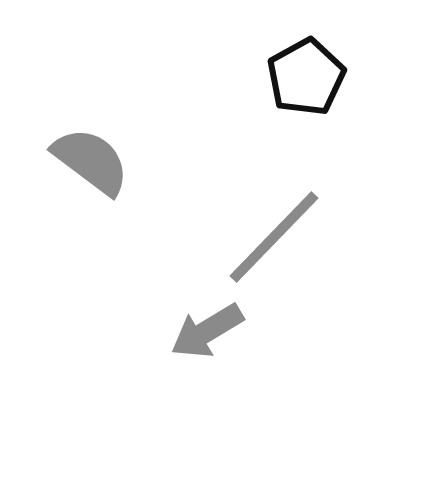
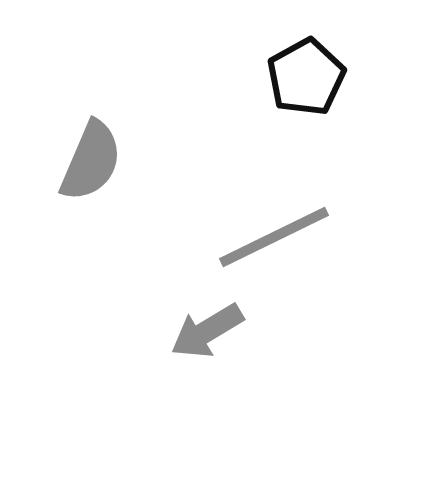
gray semicircle: rotated 76 degrees clockwise
gray line: rotated 20 degrees clockwise
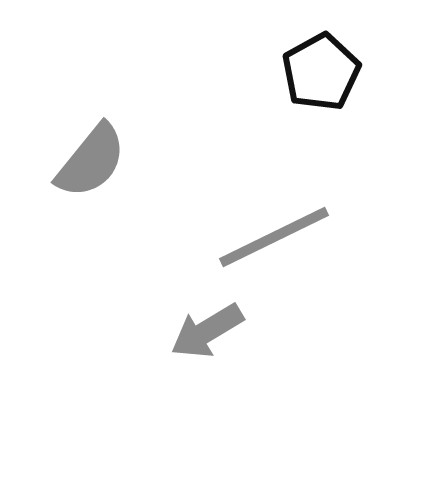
black pentagon: moved 15 px right, 5 px up
gray semicircle: rotated 16 degrees clockwise
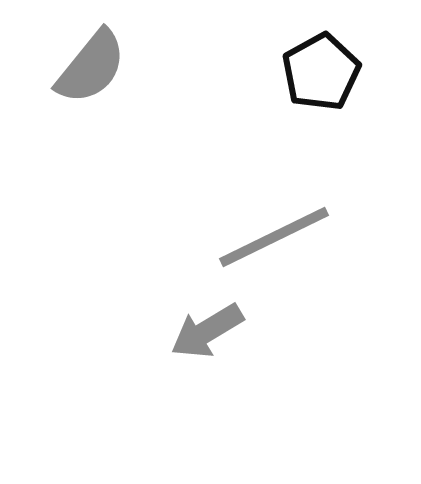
gray semicircle: moved 94 px up
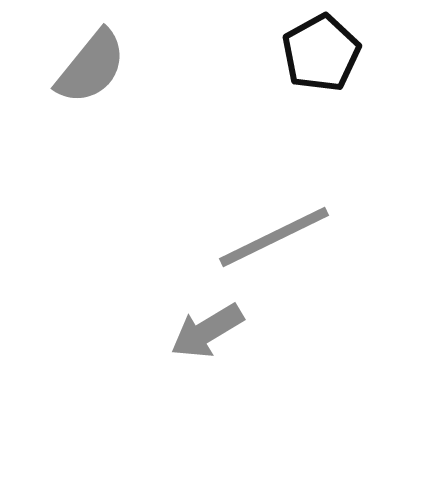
black pentagon: moved 19 px up
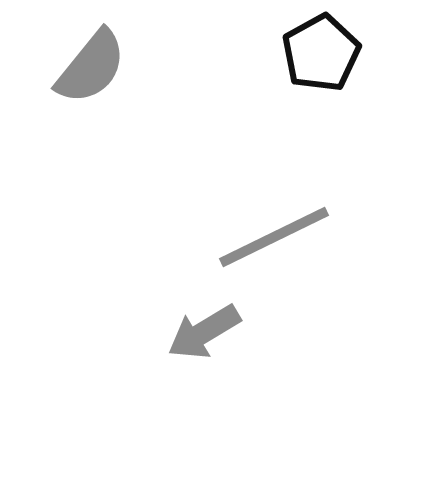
gray arrow: moved 3 px left, 1 px down
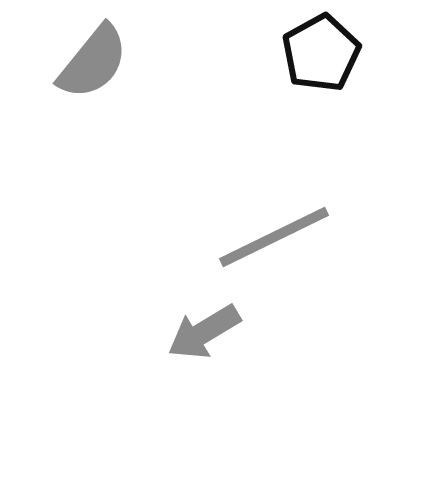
gray semicircle: moved 2 px right, 5 px up
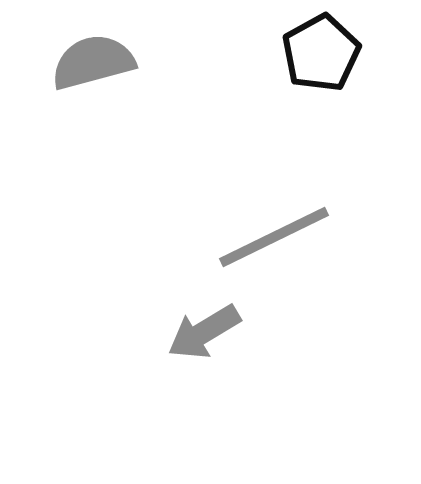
gray semicircle: rotated 144 degrees counterclockwise
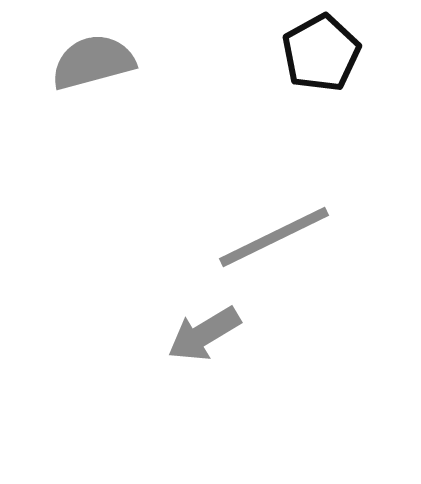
gray arrow: moved 2 px down
